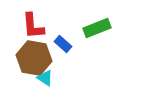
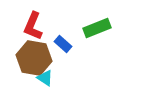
red L-shape: rotated 28 degrees clockwise
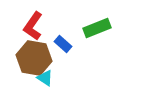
red L-shape: rotated 12 degrees clockwise
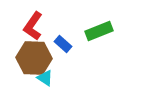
green rectangle: moved 2 px right, 3 px down
brown hexagon: rotated 8 degrees counterclockwise
